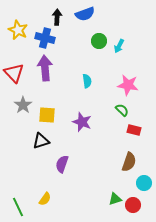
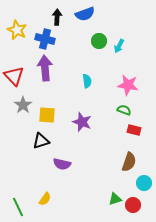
yellow star: moved 1 px left
blue cross: moved 1 px down
red triangle: moved 3 px down
green semicircle: moved 2 px right; rotated 24 degrees counterclockwise
purple semicircle: rotated 96 degrees counterclockwise
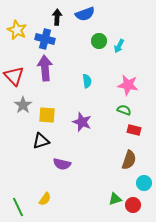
brown semicircle: moved 2 px up
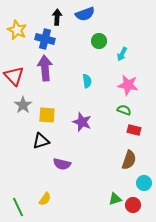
cyan arrow: moved 3 px right, 8 px down
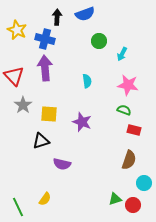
yellow square: moved 2 px right, 1 px up
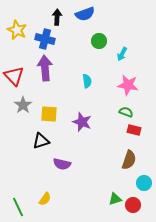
green semicircle: moved 2 px right, 2 px down
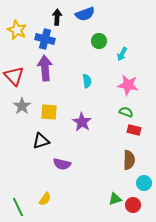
gray star: moved 1 px left, 1 px down
yellow square: moved 2 px up
purple star: rotated 12 degrees clockwise
brown semicircle: rotated 18 degrees counterclockwise
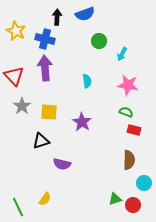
yellow star: moved 1 px left, 1 px down
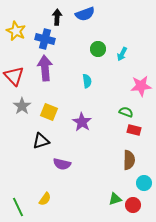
green circle: moved 1 px left, 8 px down
pink star: moved 13 px right, 1 px down; rotated 15 degrees counterclockwise
yellow square: rotated 18 degrees clockwise
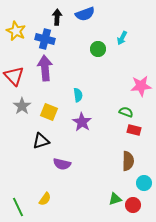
cyan arrow: moved 16 px up
cyan semicircle: moved 9 px left, 14 px down
brown semicircle: moved 1 px left, 1 px down
